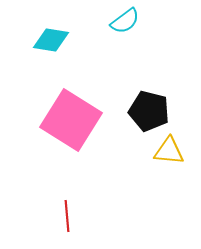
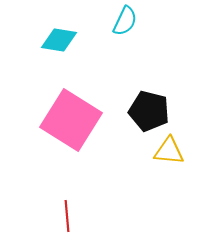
cyan semicircle: rotated 28 degrees counterclockwise
cyan diamond: moved 8 px right
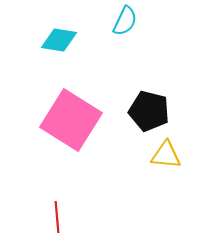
yellow triangle: moved 3 px left, 4 px down
red line: moved 10 px left, 1 px down
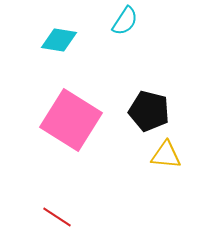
cyan semicircle: rotated 8 degrees clockwise
red line: rotated 52 degrees counterclockwise
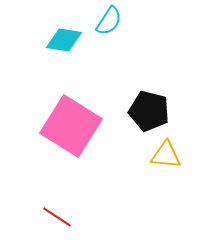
cyan semicircle: moved 16 px left
cyan diamond: moved 5 px right
pink square: moved 6 px down
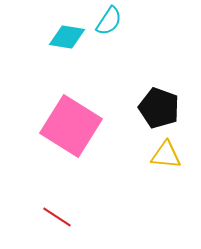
cyan diamond: moved 3 px right, 3 px up
black pentagon: moved 10 px right, 3 px up; rotated 6 degrees clockwise
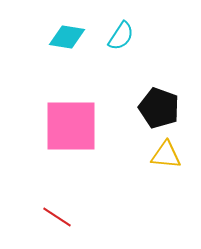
cyan semicircle: moved 12 px right, 15 px down
pink square: rotated 32 degrees counterclockwise
